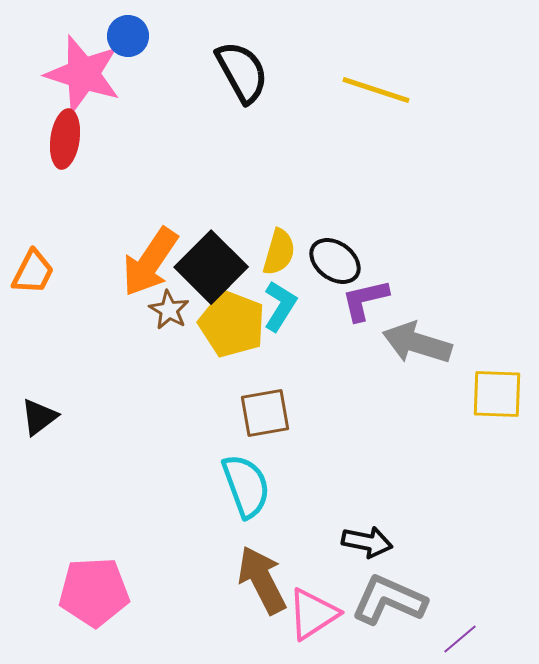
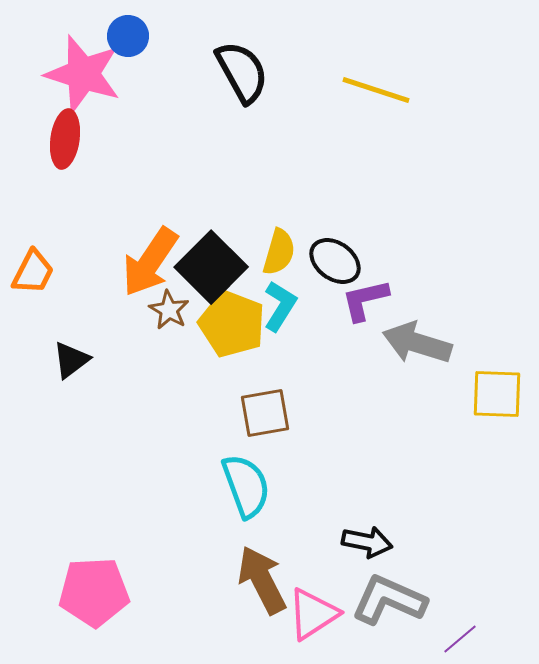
black triangle: moved 32 px right, 57 px up
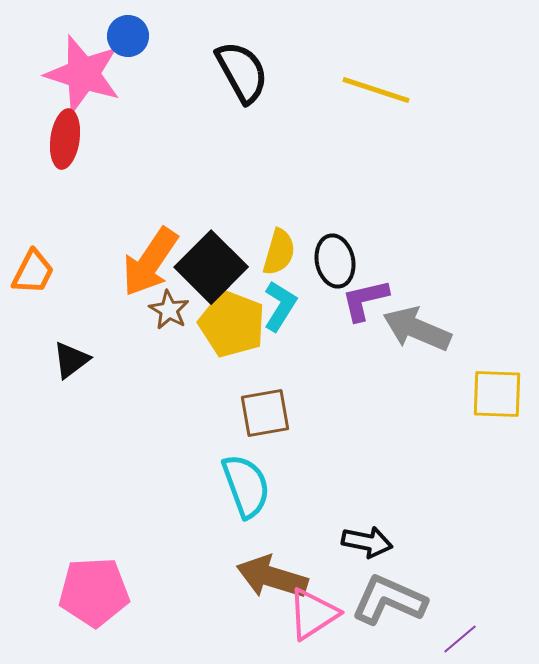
black ellipse: rotated 42 degrees clockwise
gray arrow: moved 14 px up; rotated 6 degrees clockwise
brown arrow: moved 10 px right, 3 px up; rotated 46 degrees counterclockwise
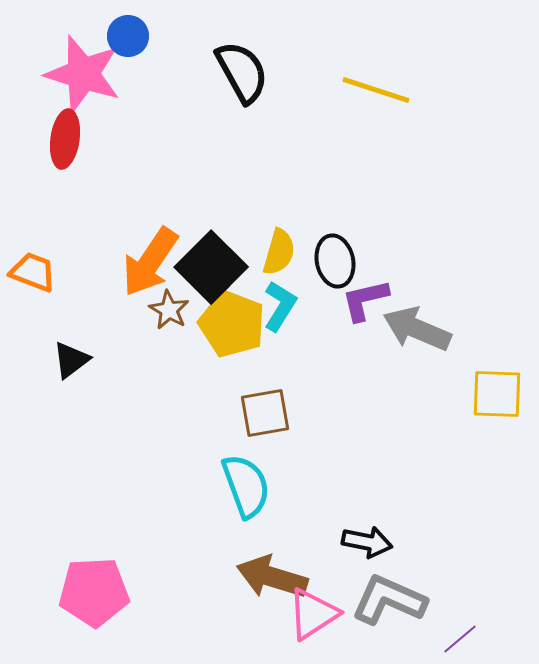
orange trapezoid: rotated 96 degrees counterclockwise
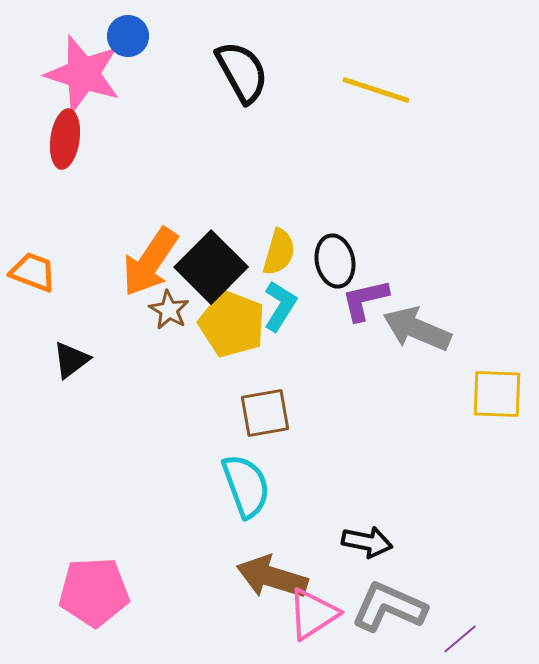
gray L-shape: moved 7 px down
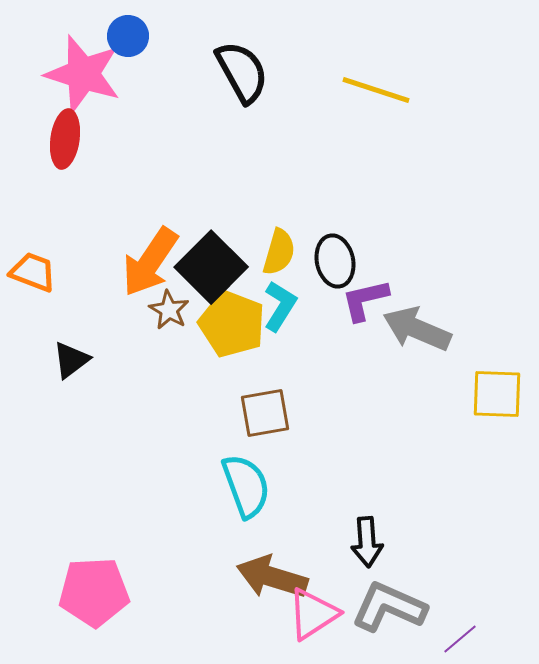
black arrow: rotated 75 degrees clockwise
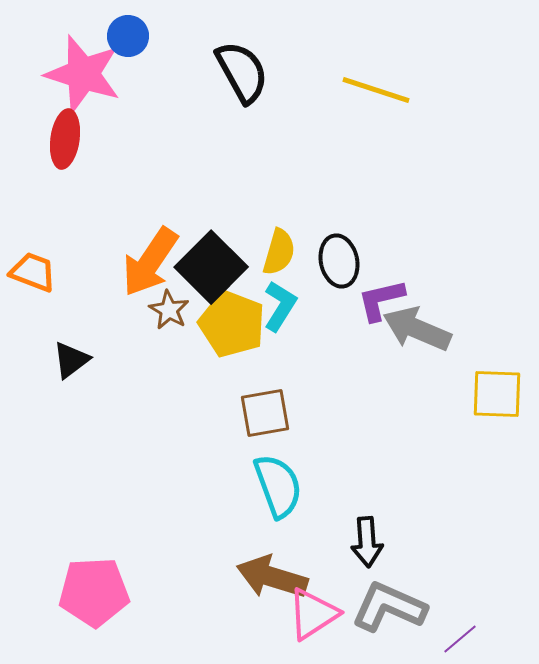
black ellipse: moved 4 px right
purple L-shape: moved 16 px right
cyan semicircle: moved 32 px right
